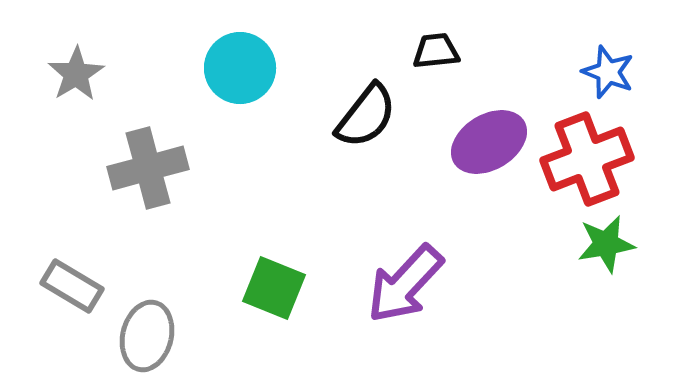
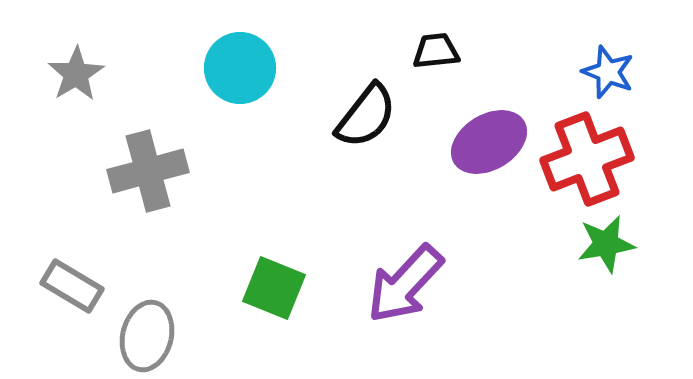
gray cross: moved 3 px down
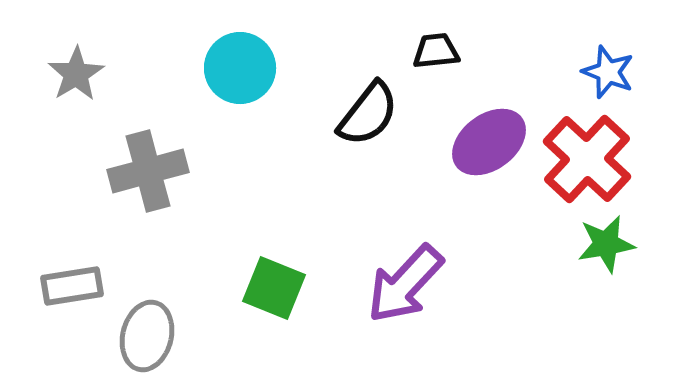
black semicircle: moved 2 px right, 2 px up
purple ellipse: rotated 6 degrees counterclockwise
red cross: rotated 26 degrees counterclockwise
gray rectangle: rotated 40 degrees counterclockwise
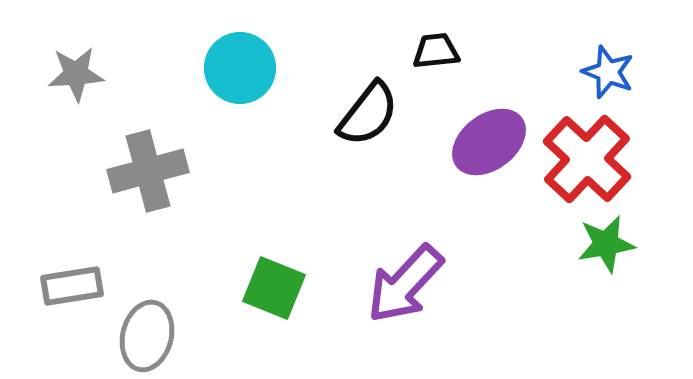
gray star: rotated 28 degrees clockwise
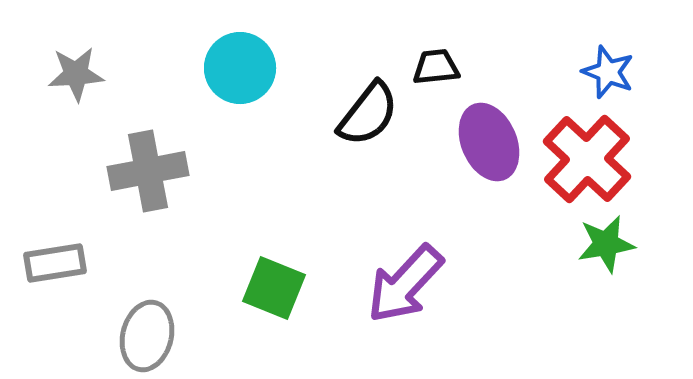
black trapezoid: moved 16 px down
purple ellipse: rotated 76 degrees counterclockwise
gray cross: rotated 4 degrees clockwise
gray rectangle: moved 17 px left, 23 px up
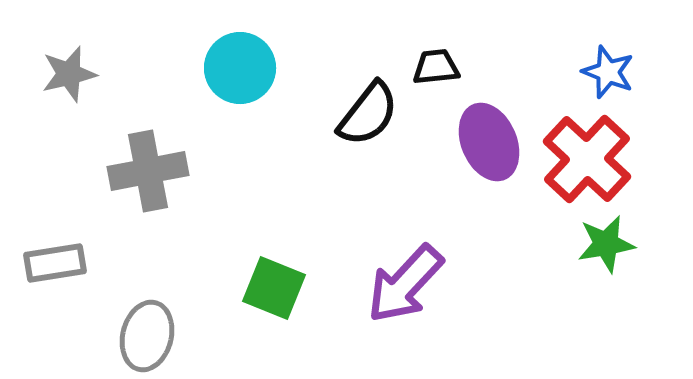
gray star: moved 7 px left; rotated 10 degrees counterclockwise
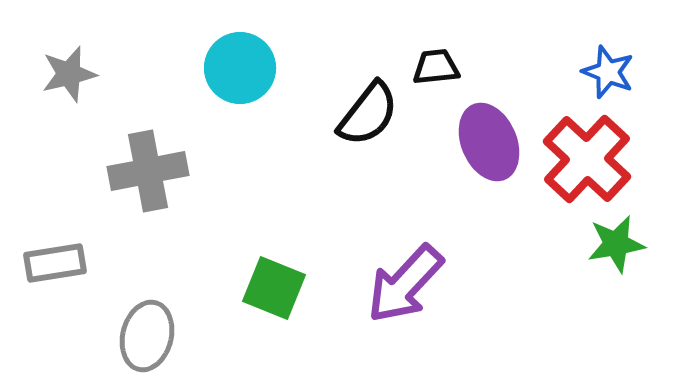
green star: moved 10 px right
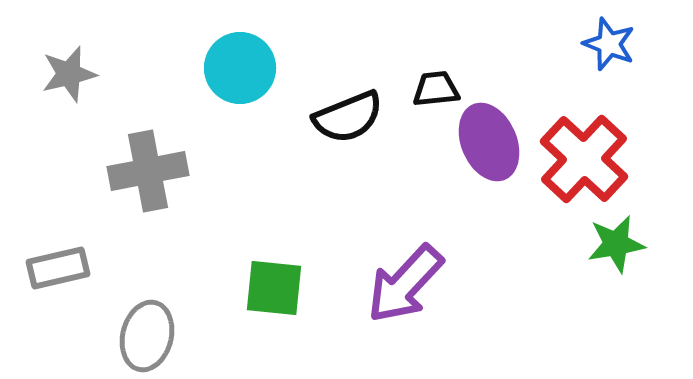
black trapezoid: moved 22 px down
blue star: moved 1 px right, 28 px up
black semicircle: moved 20 px left, 3 px down; rotated 30 degrees clockwise
red cross: moved 3 px left
gray rectangle: moved 3 px right, 5 px down; rotated 4 degrees counterclockwise
green square: rotated 16 degrees counterclockwise
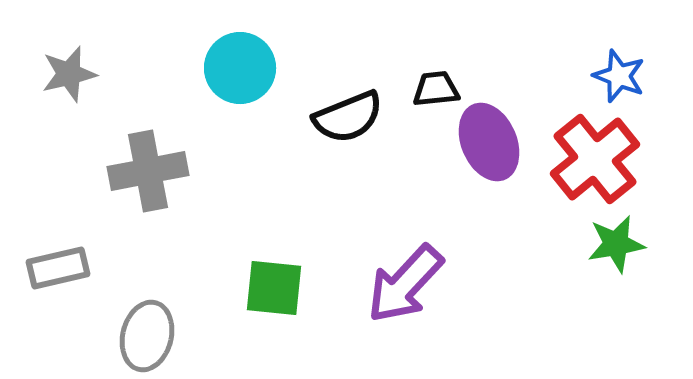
blue star: moved 10 px right, 32 px down
red cross: moved 11 px right; rotated 8 degrees clockwise
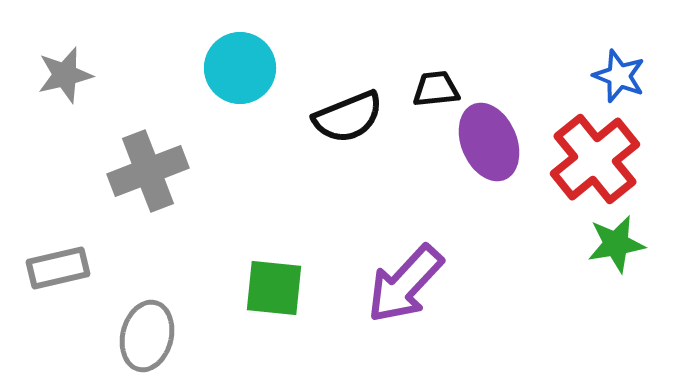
gray star: moved 4 px left, 1 px down
gray cross: rotated 10 degrees counterclockwise
